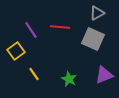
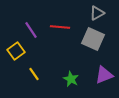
green star: moved 2 px right
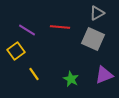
purple line: moved 4 px left; rotated 24 degrees counterclockwise
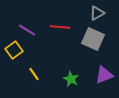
yellow square: moved 2 px left, 1 px up
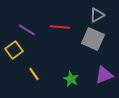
gray triangle: moved 2 px down
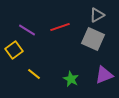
red line: rotated 24 degrees counterclockwise
yellow line: rotated 16 degrees counterclockwise
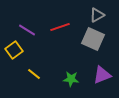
purple triangle: moved 2 px left
green star: rotated 21 degrees counterclockwise
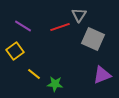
gray triangle: moved 18 px left; rotated 28 degrees counterclockwise
purple line: moved 4 px left, 4 px up
yellow square: moved 1 px right, 1 px down
green star: moved 16 px left, 5 px down
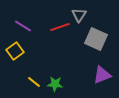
gray square: moved 3 px right
yellow line: moved 8 px down
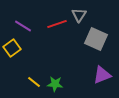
red line: moved 3 px left, 3 px up
yellow square: moved 3 px left, 3 px up
